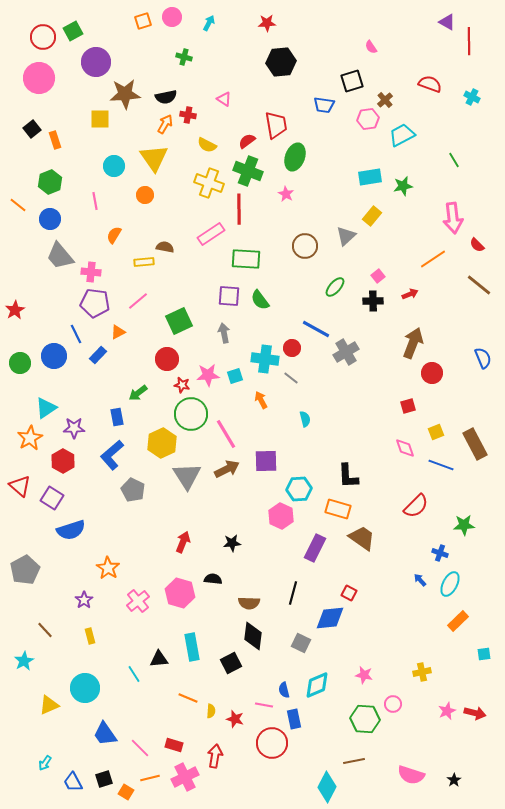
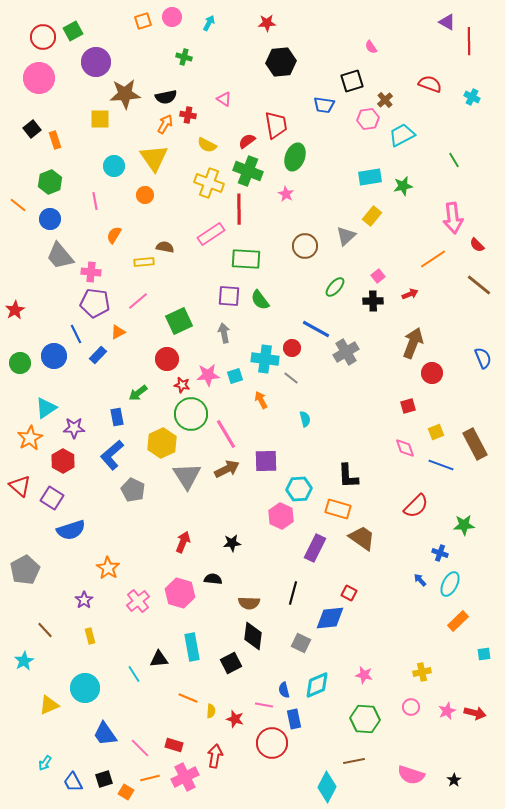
pink circle at (393, 704): moved 18 px right, 3 px down
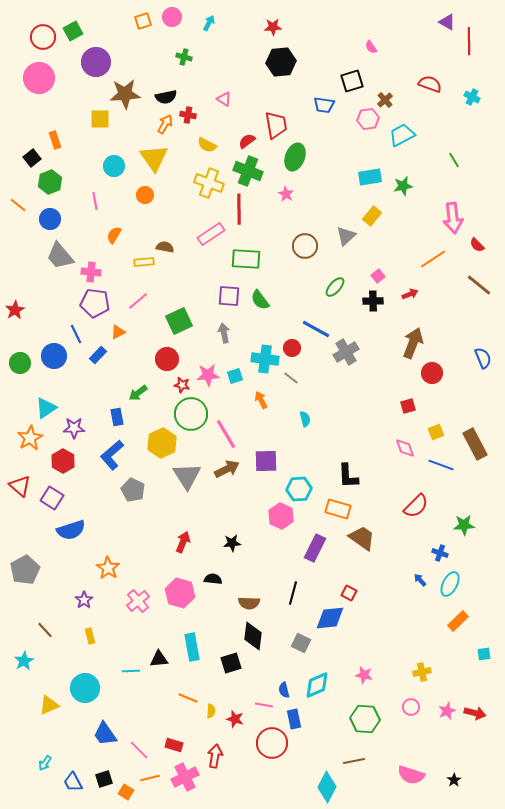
red star at (267, 23): moved 6 px right, 4 px down
black square at (32, 129): moved 29 px down
black square at (231, 663): rotated 10 degrees clockwise
cyan line at (134, 674): moved 3 px left, 3 px up; rotated 60 degrees counterclockwise
pink line at (140, 748): moved 1 px left, 2 px down
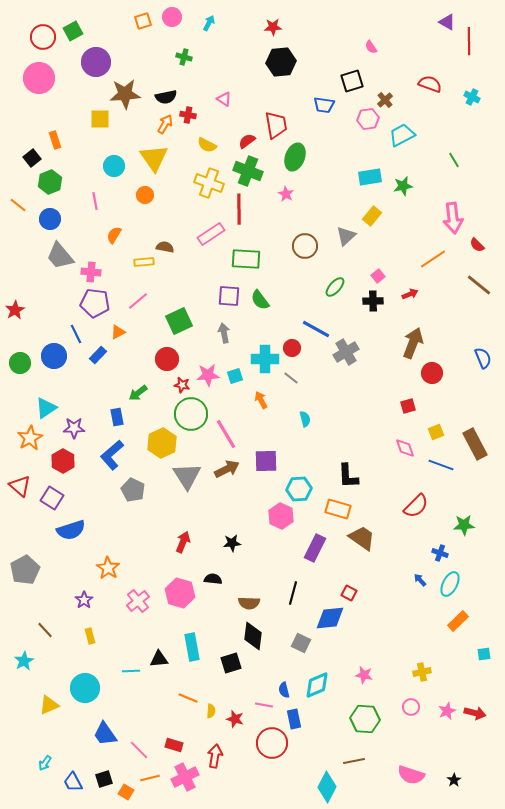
cyan cross at (265, 359): rotated 8 degrees counterclockwise
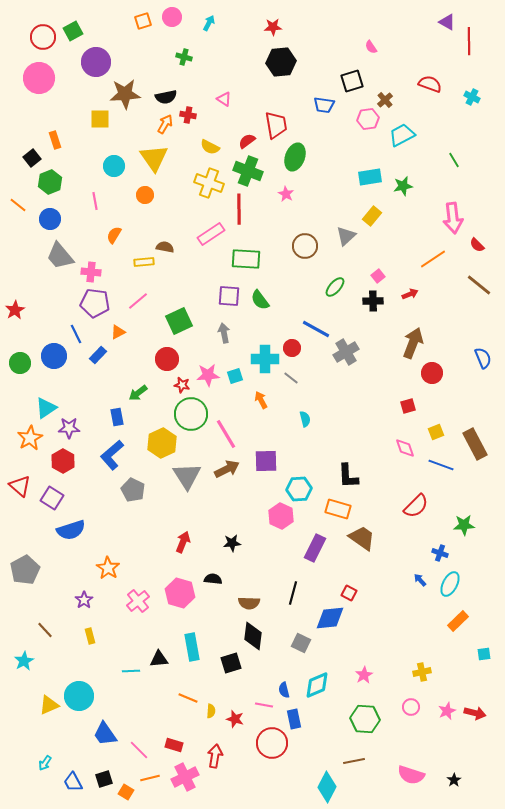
yellow semicircle at (207, 145): moved 3 px right, 2 px down
purple star at (74, 428): moved 5 px left
pink star at (364, 675): rotated 30 degrees clockwise
cyan circle at (85, 688): moved 6 px left, 8 px down
